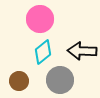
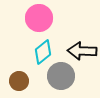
pink circle: moved 1 px left, 1 px up
gray circle: moved 1 px right, 4 px up
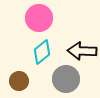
cyan diamond: moved 1 px left
gray circle: moved 5 px right, 3 px down
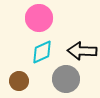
cyan diamond: rotated 15 degrees clockwise
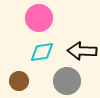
cyan diamond: rotated 15 degrees clockwise
gray circle: moved 1 px right, 2 px down
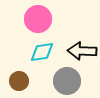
pink circle: moved 1 px left, 1 px down
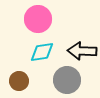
gray circle: moved 1 px up
